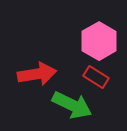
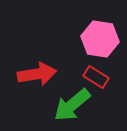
pink hexagon: moved 1 px right, 2 px up; rotated 21 degrees counterclockwise
green arrow: rotated 114 degrees clockwise
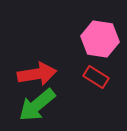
green arrow: moved 35 px left
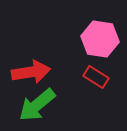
red arrow: moved 6 px left, 2 px up
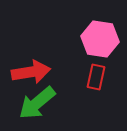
red rectangle: rotated 70 degrees clockwise
green arrow: moved 2 px up
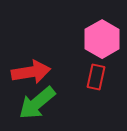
pink hexagon: moved 2 px right; rotated 21 degrees clockwise
